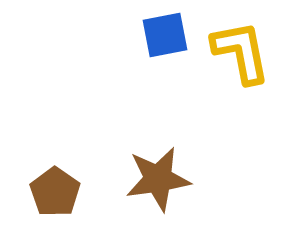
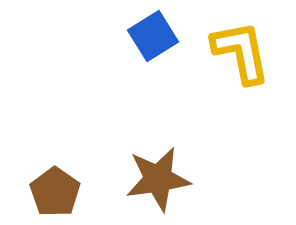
blue square: moved 12 px left, 1 px down; rotated 21 degrees counterclockwise
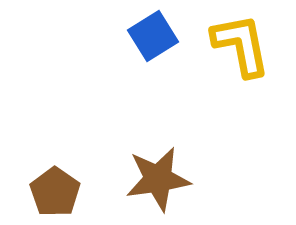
yellow L-shape: moved 7 px up
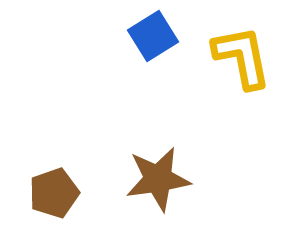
yellow L-shape: moved 1 px right, 12 px down
brown pentagon: moved 1 px left, 1 px down; rotated 18 degrees clockwise
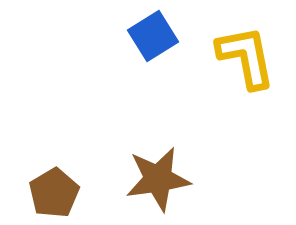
yellow L-shape: moved 4 px right
brown pentagon: rotated 12 degrees counterclockwise
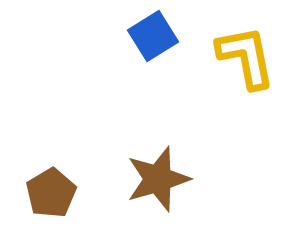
brown star: rotated 8 degrees counterclockwise
brown pentagon: moved 3 px left
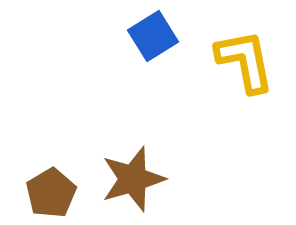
yellow L-shape: moved 1 px left, 4 px down
brown star: moved 25 px left
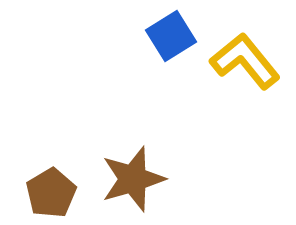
blue square: moved 18 px right
yellow L-shape: rotated 28 degrees counterclockwise
